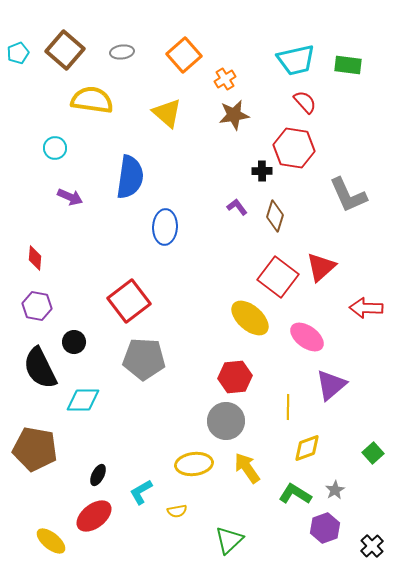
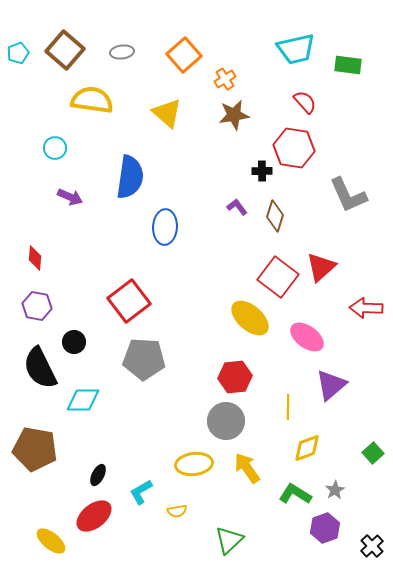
cyan trapezoid at (296, 60): moved 11 px up
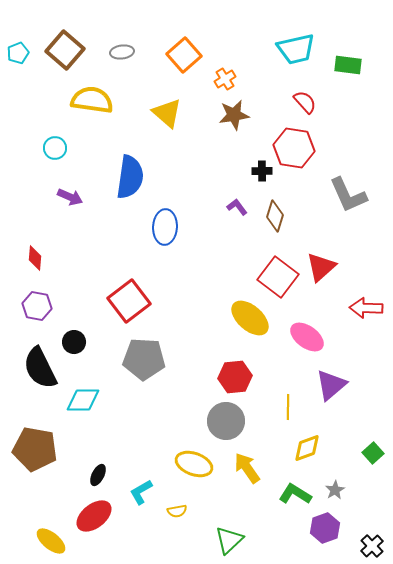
yellow ellipse at (194, 464): rotated 27 degrees clockwise
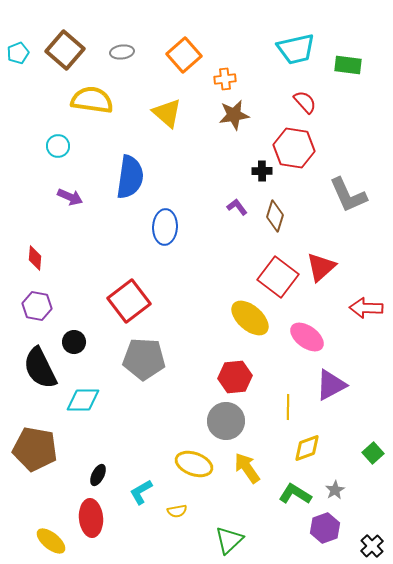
orange cross at (225, 79): rotated 25 degrees clockwise
cyan circle at (55, 148): moved 3 px right, 2 px up
purple triangle at (331, 385): rotated 12 degrees clockwise
red ellipse at (94, 516): moved 3 px left, 2 px down; rotated 57 degrees counterclockwise
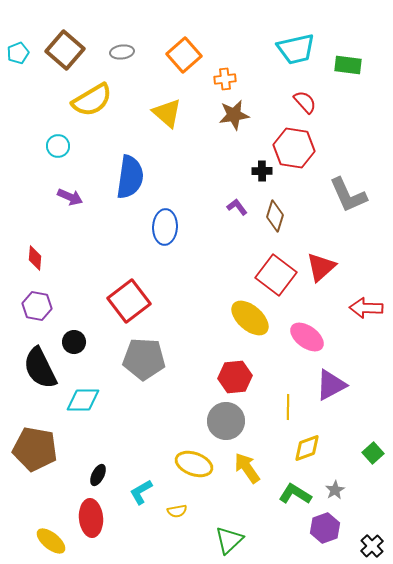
yellow semicircle at (92, 100): rotated 141 degrees clockwise
red square at (278, 277): moved 2 px left, 2 px up
